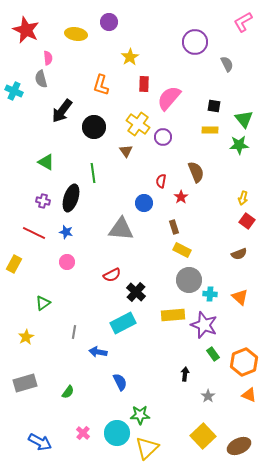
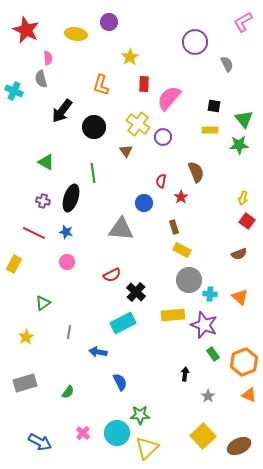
gray line at (74, 332): moved 5 px left
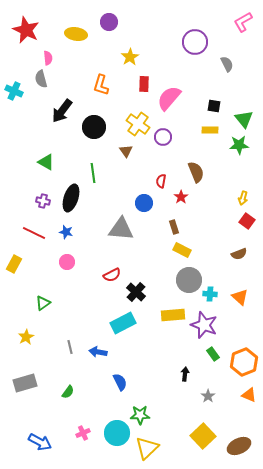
gray line at (69, 332): moved 1 px right, 15 px down; rotated 24 degrees counterclockwise
pink cross at (83, 433): rotated 24 degrees clockwise
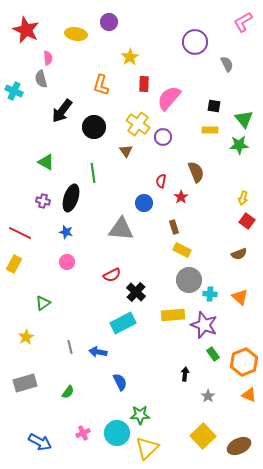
red line at (34, 233): moved 14 px left
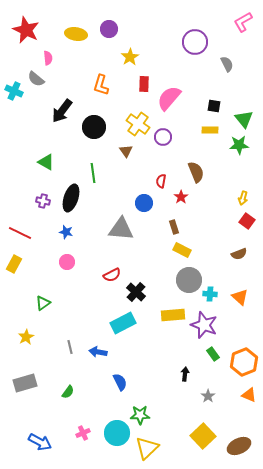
purple circle at (109, 22): moved 7 px down
gray semicircle at (41, 79): moved 5 px left; rotated 36 degrees counterclockwise
